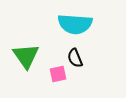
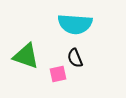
green triangle: rotated 36 degrees counterclockwise
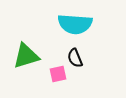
green triangle: rotated 36 degrees counterclockwise
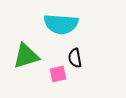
cyan semicircle: moved 14 px left
black semicircle: rotated 12 degrees clockwise
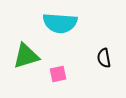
cyan semicircle: moved 1 px left, 1 px up
black semicircle: moved 29 px right
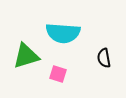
cyan semicircle: moved 3 px right, 10 px down
pink square: rotated 30 degrees clockwise
